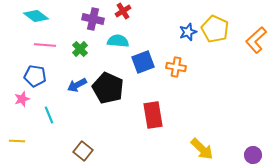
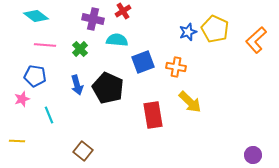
cyan semicircle: moved 1 px left, 1 px up
blue arrow: rotated 78 degrees counterclockwise
yellow arrow: moved 12 px left, 47 px up
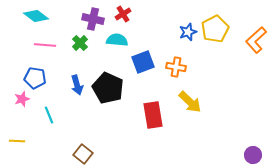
red cross: moved 3 px down
yellow pentagon: rotated 20 degrees clockwise
green cross: moved 6 px up
blue pentagon: moved 2 px down
brown square: moved 3 px down
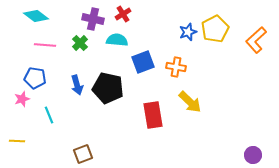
black pentagon: rotated 12 degrees counterclockwise
brown square: rotated 30 degrees clockwise
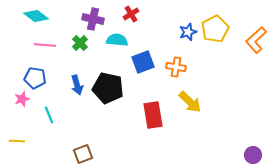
red cross: moved 8 px right
